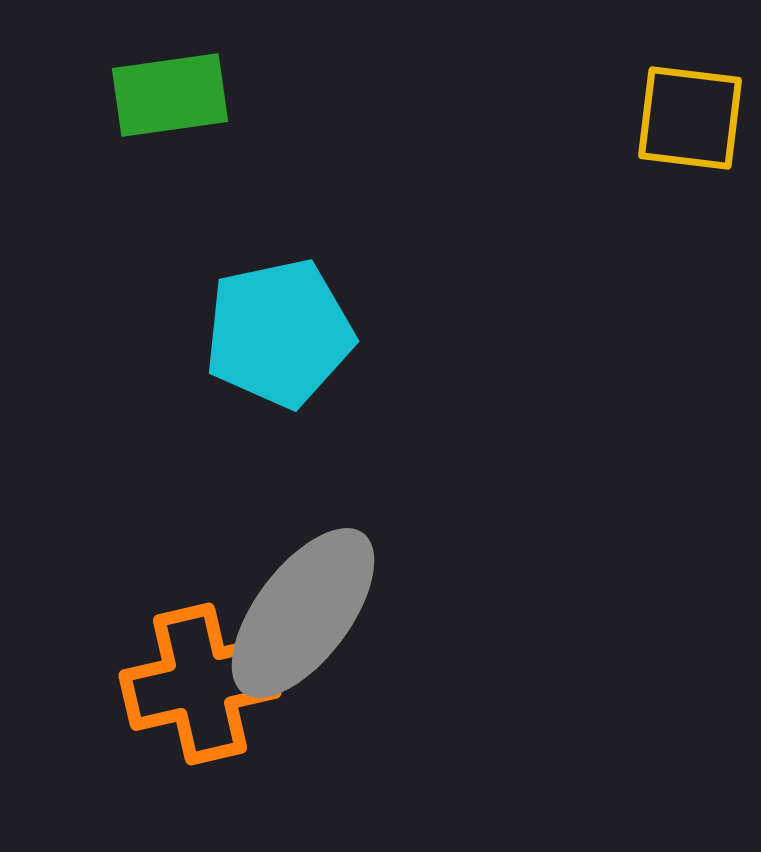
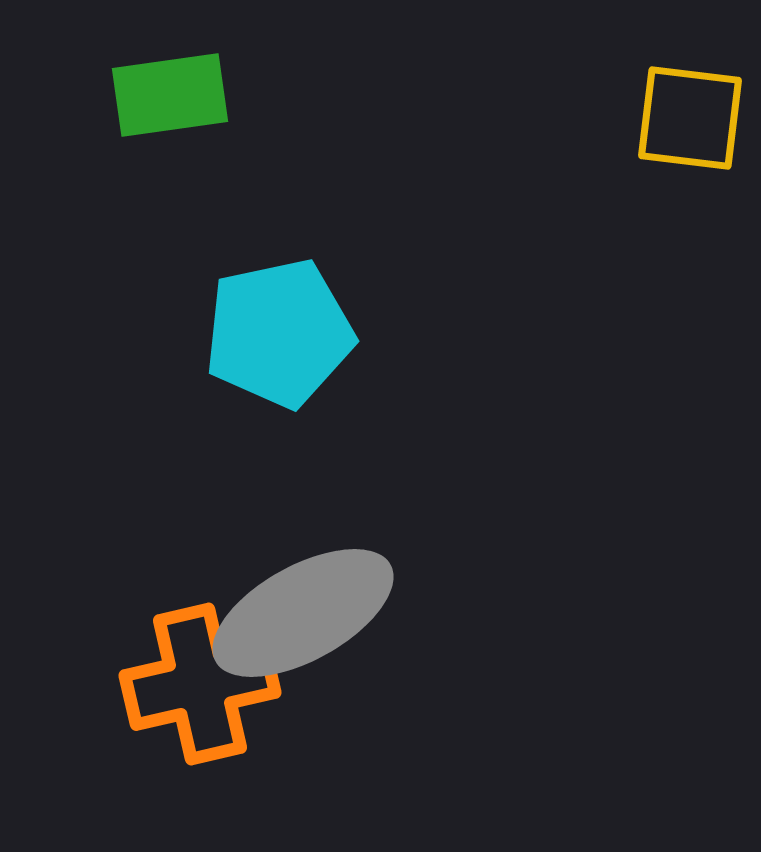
gray ellipse: rotated 24 degrees clockwise
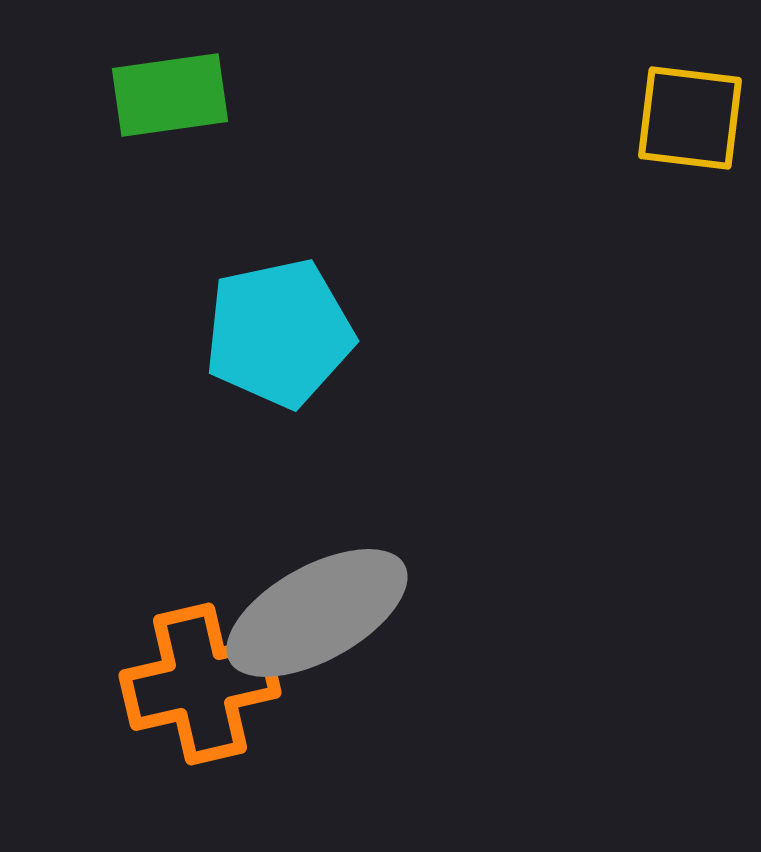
gray ellipse: moved 14 px right
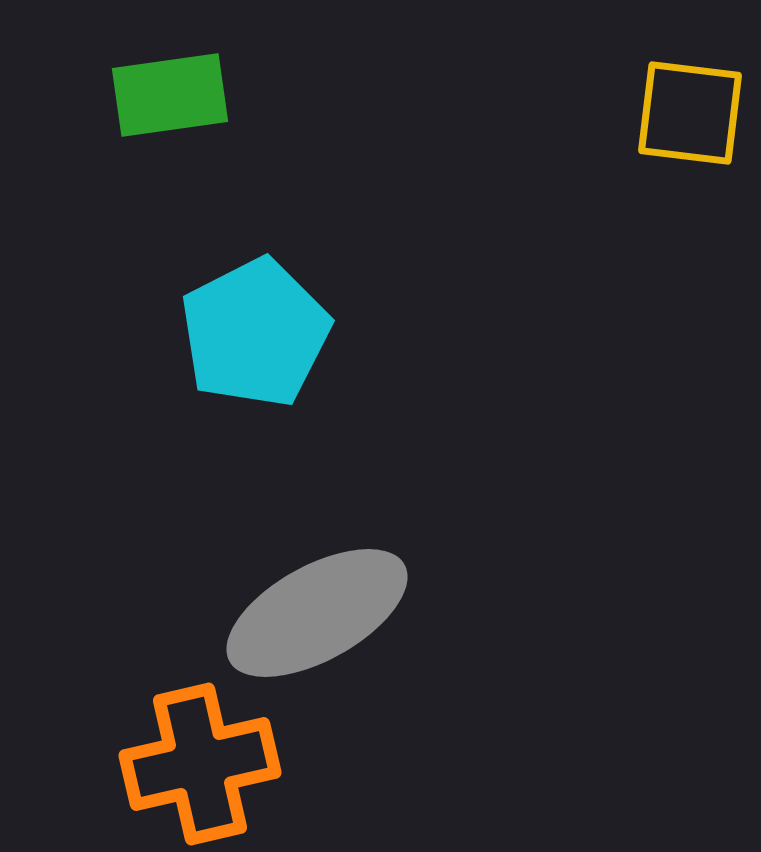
yellow square: moved 5 px up
cyan pentagon: moved 24 px left; rotated 15 degrees counterclockwise
orange cross: moved 80 px down
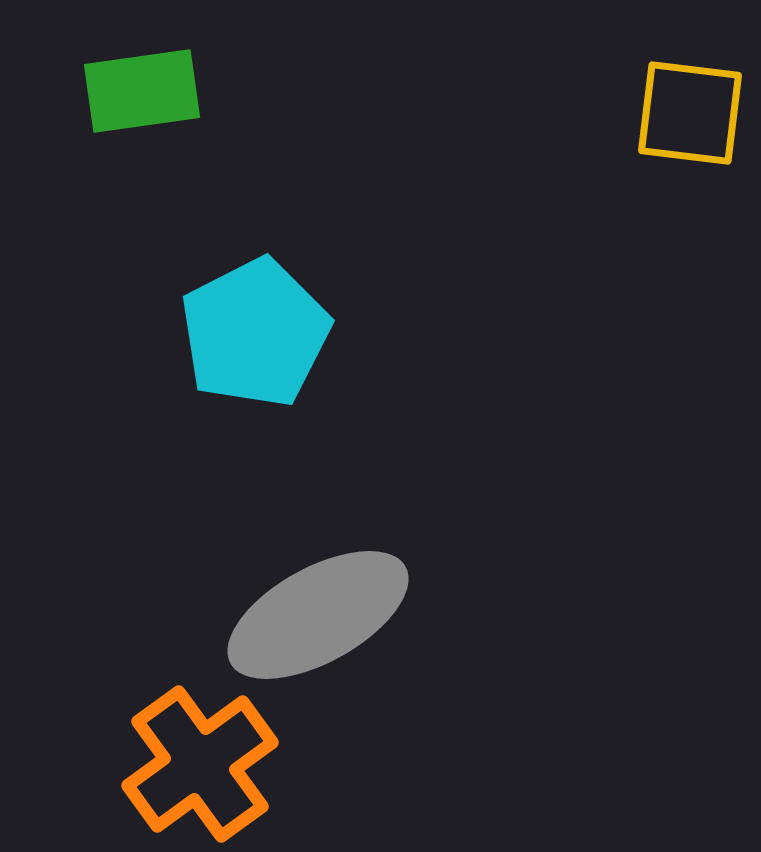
green rectangle: moved 28 px left, 4 px up
gray ellipse: moved 1 px right, 2 px down
orange cross: rotated 23 degrees counterclockwise
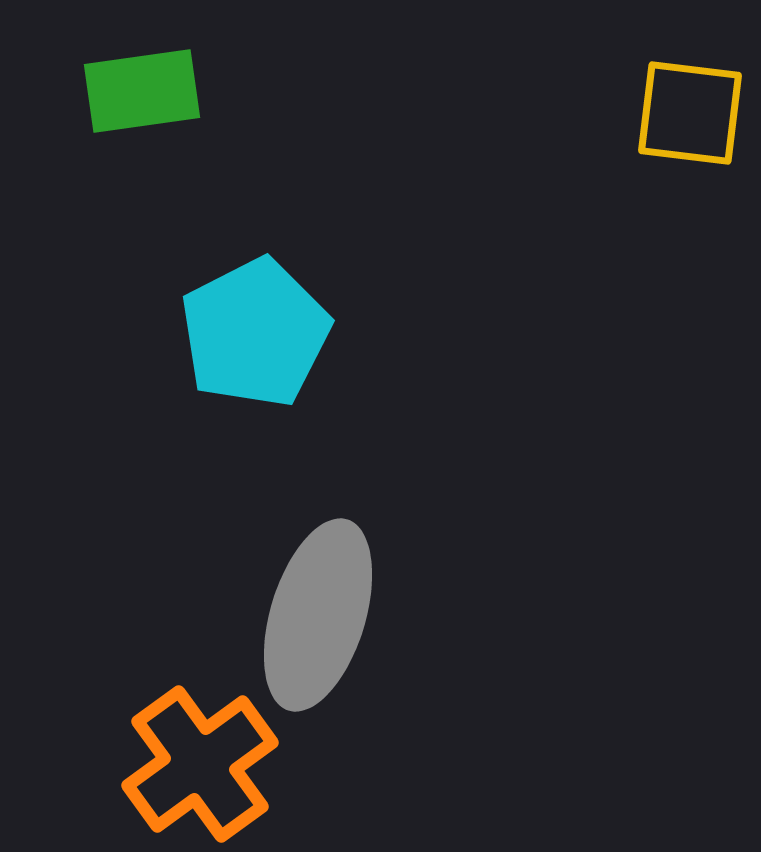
gray ellipse: rotated 44 degrees counterclockwise
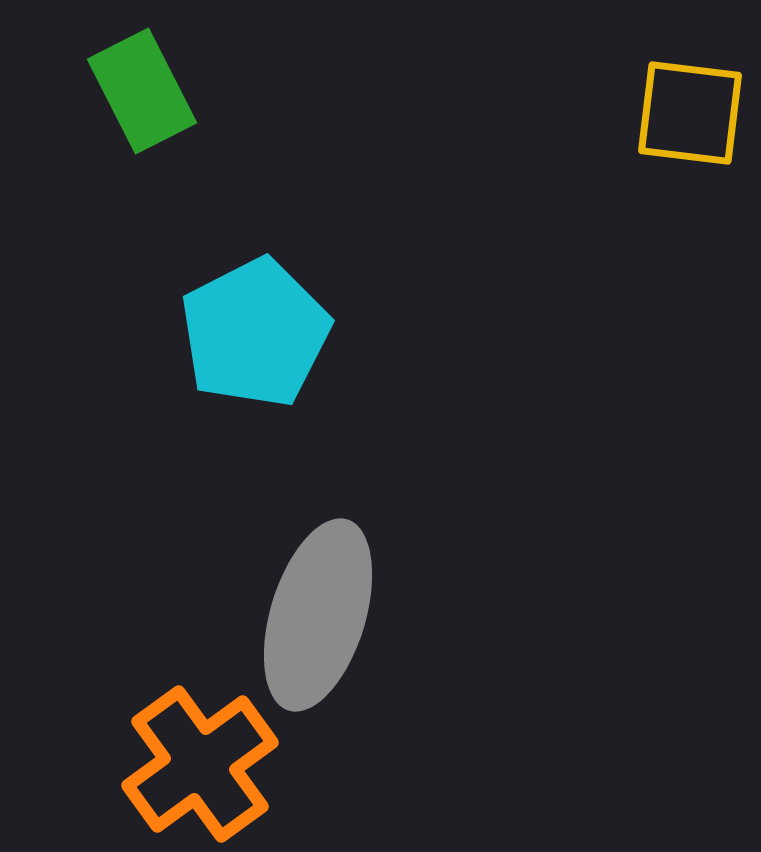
green rectangle: rotated 71 degrees clockwise
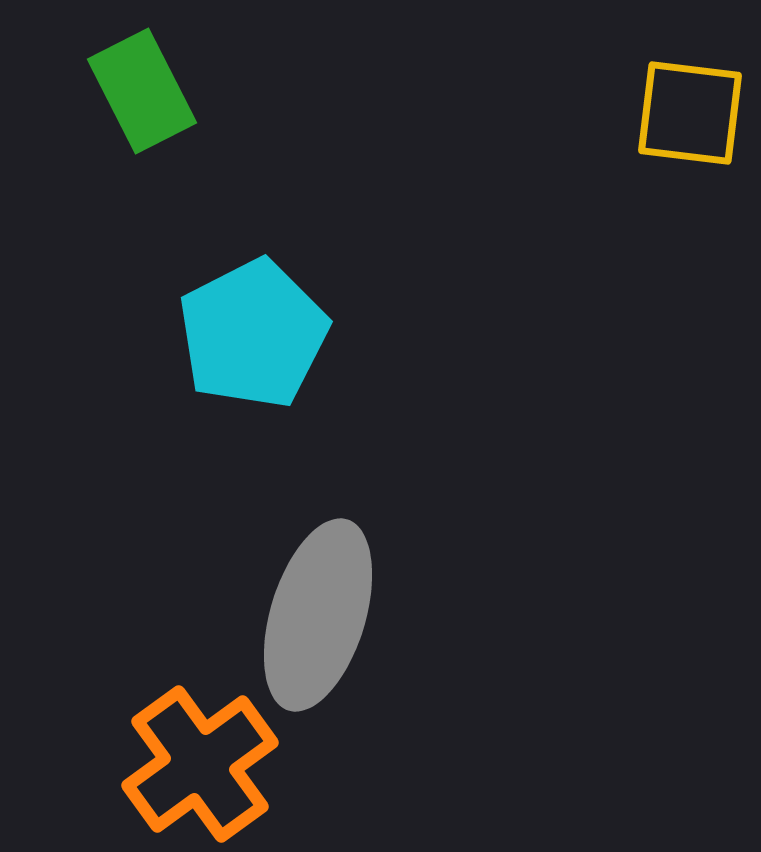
cyan pentagon: moved 2 px left, 1 px down
